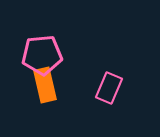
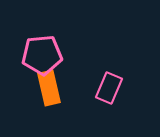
orange rectangle: moved 4 px right, 3 px down
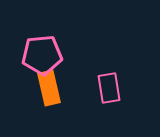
pink rectangle: rotated 32 degrees counterclockwise
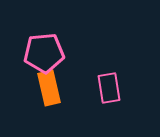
pink pentagon: moved 2 px right, 2 px up
